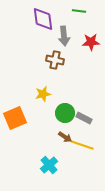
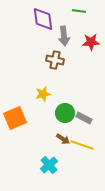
brown arrow: moved 2 px left, 2 px down
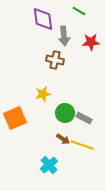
green line: rotated 24 degrees clockwise
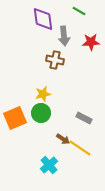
green circle: moved 24 px left
yellow line: moved 2 px left, 3 px down; rotated 15 degrees clockwise
